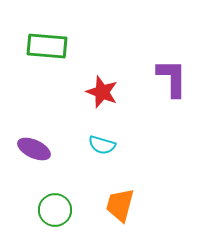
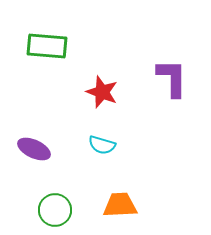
orange trapezoid: rotated 72 degrees clockwise
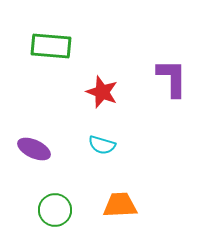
green rectangle: moved 4 px right
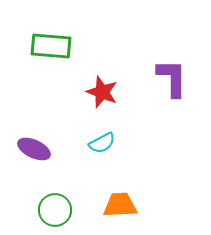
cyan semicircle: moved 2 px up; rotated 44 degrees counterclockwise
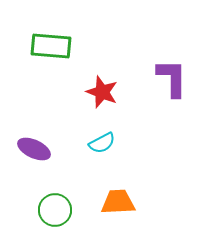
orange trapezoid: moved 2 px left, 3 px up
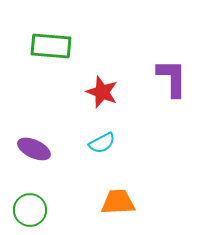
green circle: moved 25 px left
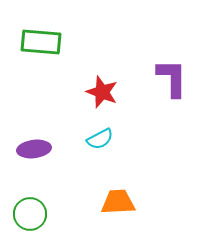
green rectangle: moved 10 px left, 4 px up
cyan semicircle: moved 2 px left, 4 px up
purple ellipse: rotated 32 degrees counterclockwise
green circle: moved 4 px down
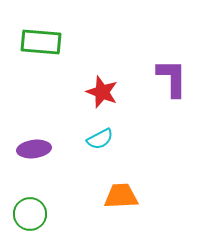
orange trapezoid: moved 3 px right, 6 px up
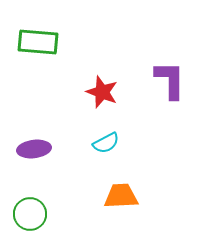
green rectangle: moved 3 px left
purple L-shape: moved 2 px left, 2 px down
cyan semicircle: moved 6 px right, 4 px down
